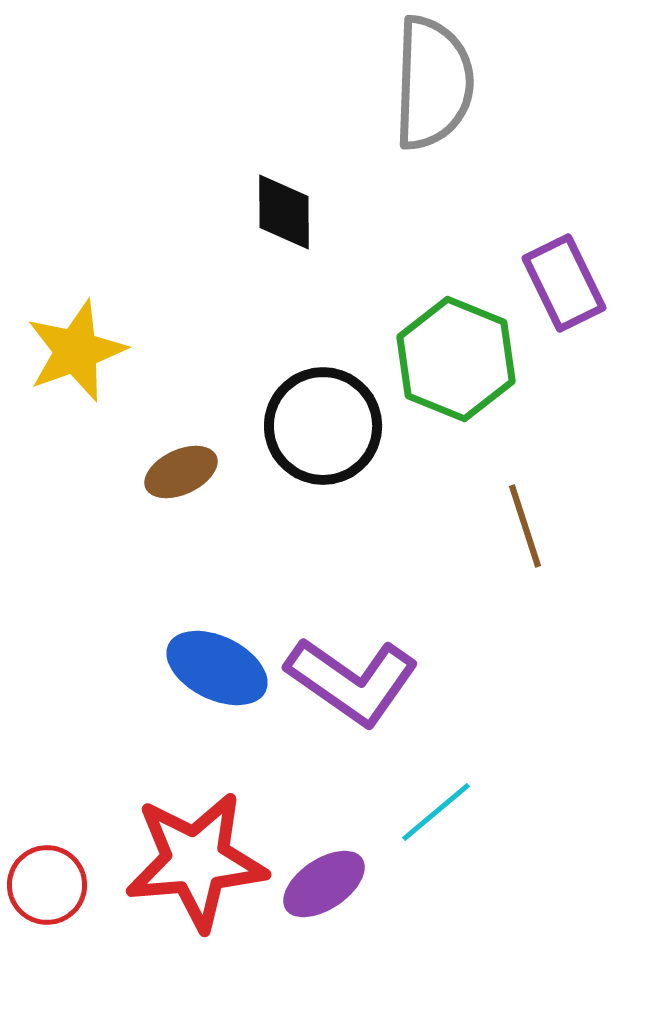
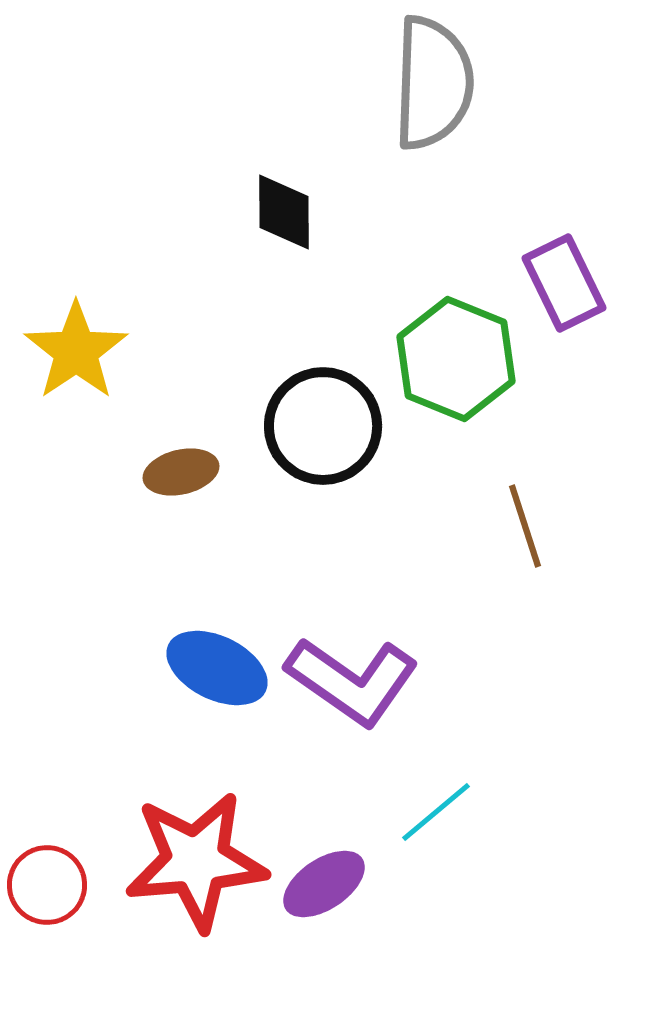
yellow star: rotated 14 degrees counterclockwise
brown ellipse: rotated 12 degrees clockwise
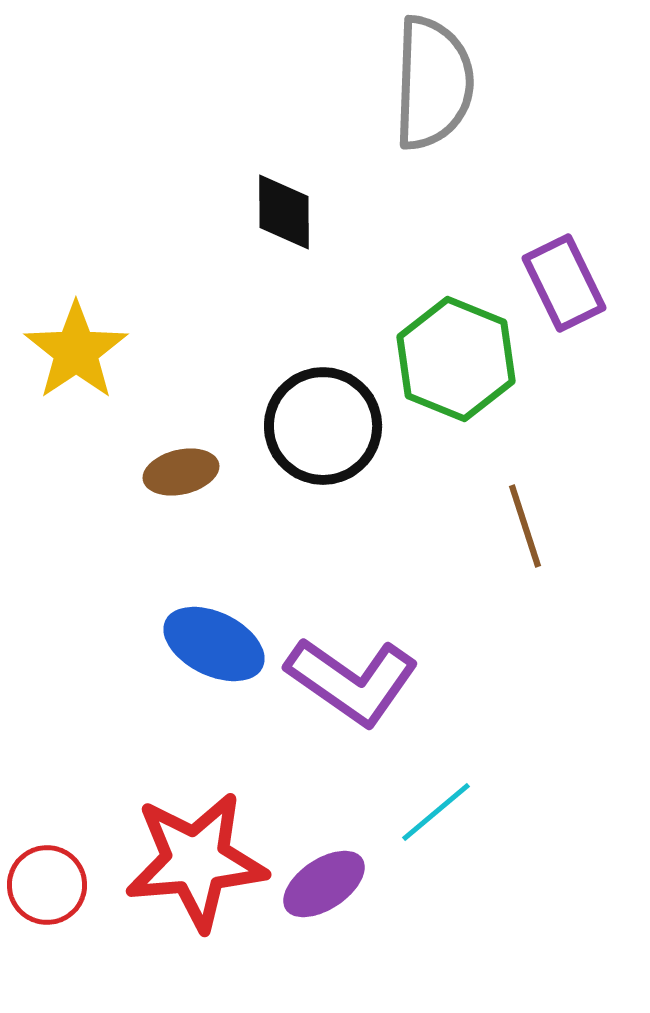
blue ellipse: moved 3 px left, 24 px up
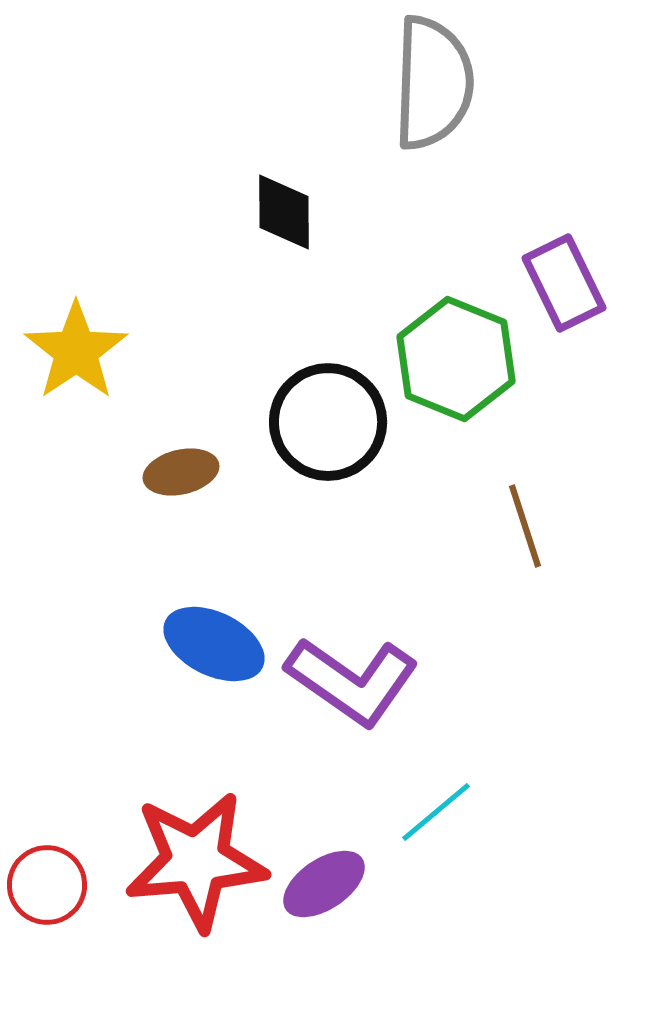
black circle: moved 5 px right, 4 px up
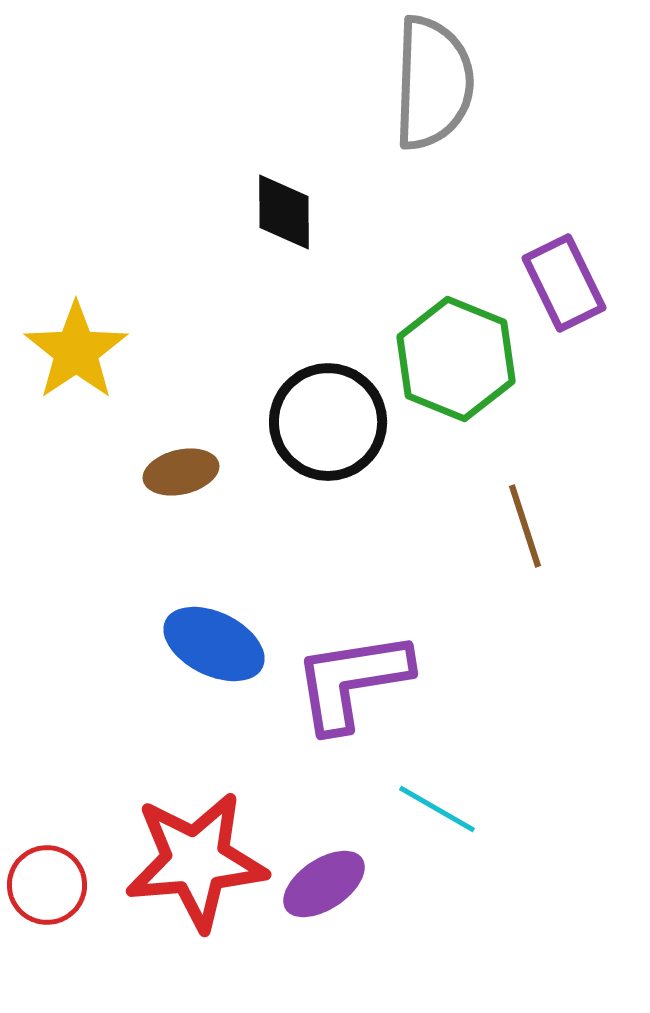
purple L-shape: rotated 136 degrees clockwise
cyan line: moved 1 px right, 3 px up; rotated 70 degrees clockwise
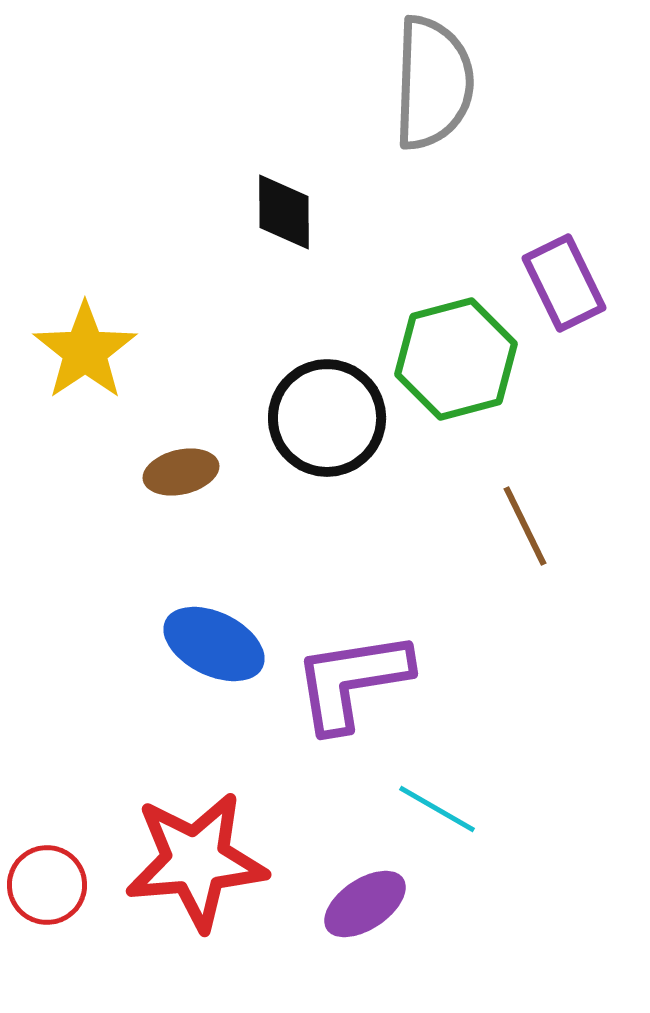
yellow star: moved 9 px right
green hexagon: rotated 23 degrees clockwise
black circle: moved 1 px left, 4 px up
brown line: rotated 8 degrees counterclockwise
purple ellipse: moved 41 px right, 20 px down
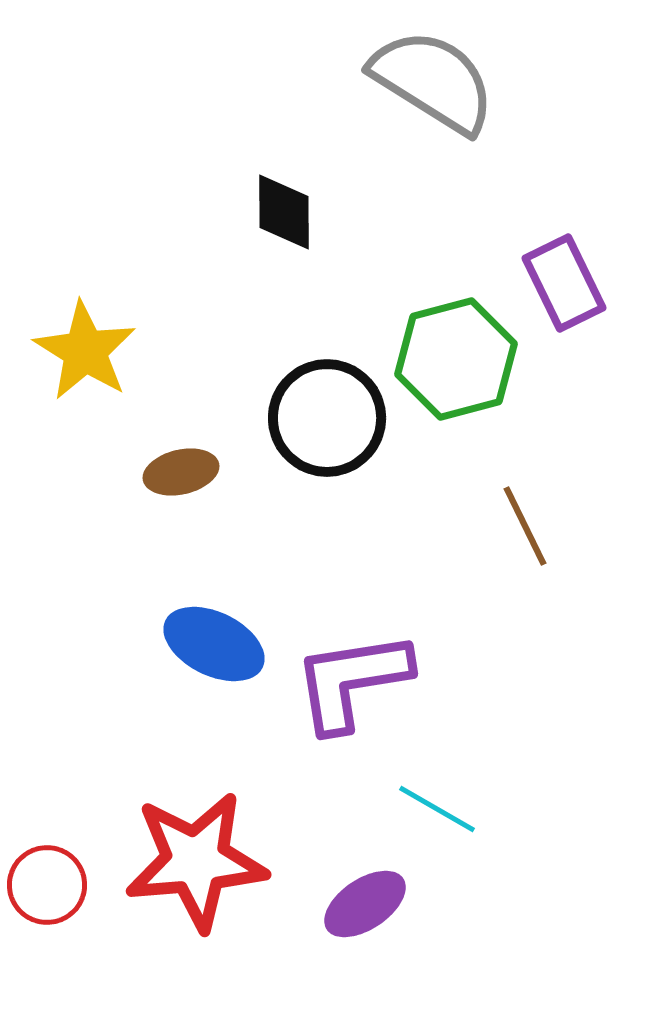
gray semicircle: moved 2 px up; rotated 60 degrees counterclockwise
yellow star: rotated 6 degrees counterclockwise
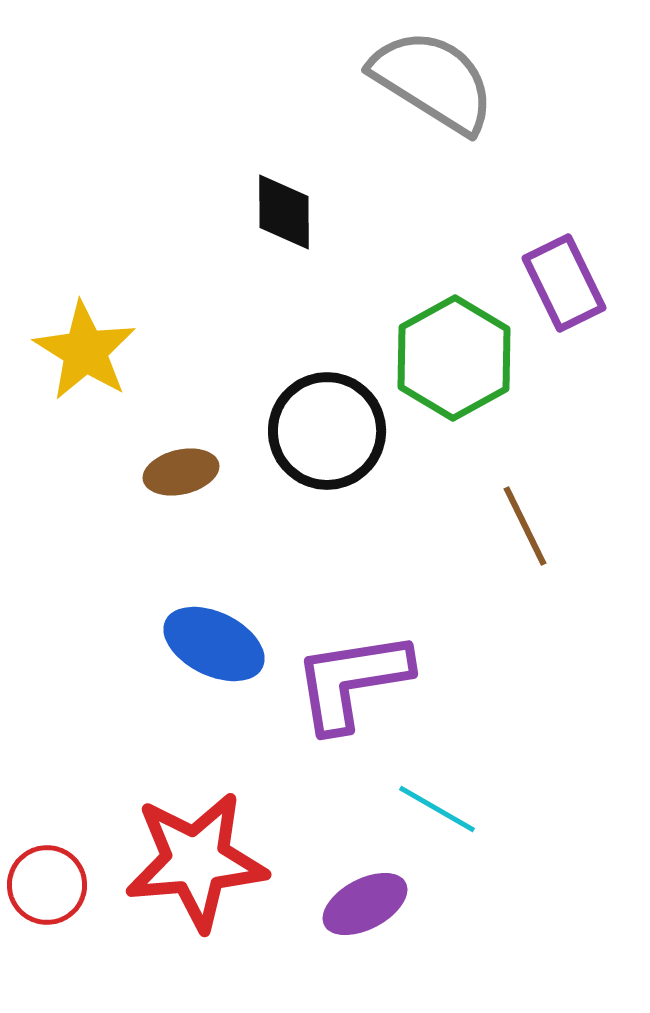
green hexagon: moved 2 px left, 1 px up; rotated 14 degrees counterclockwise
black circle: moved 13 px down
purple ellipse: rotated 6 degrees clockwise
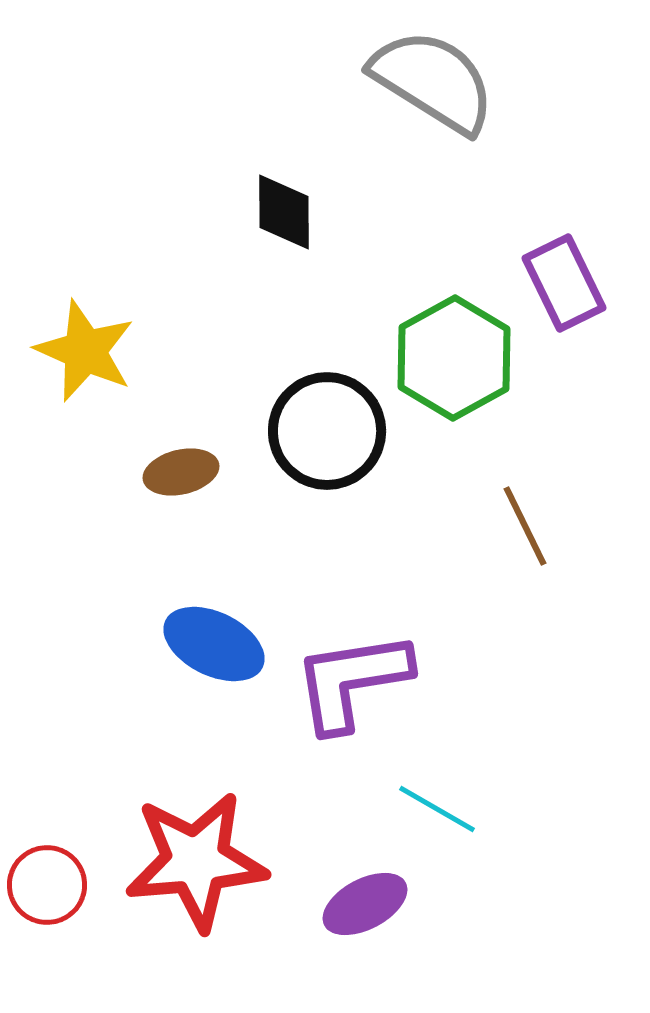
yellow star: rotated 8 degrees counterclockwise
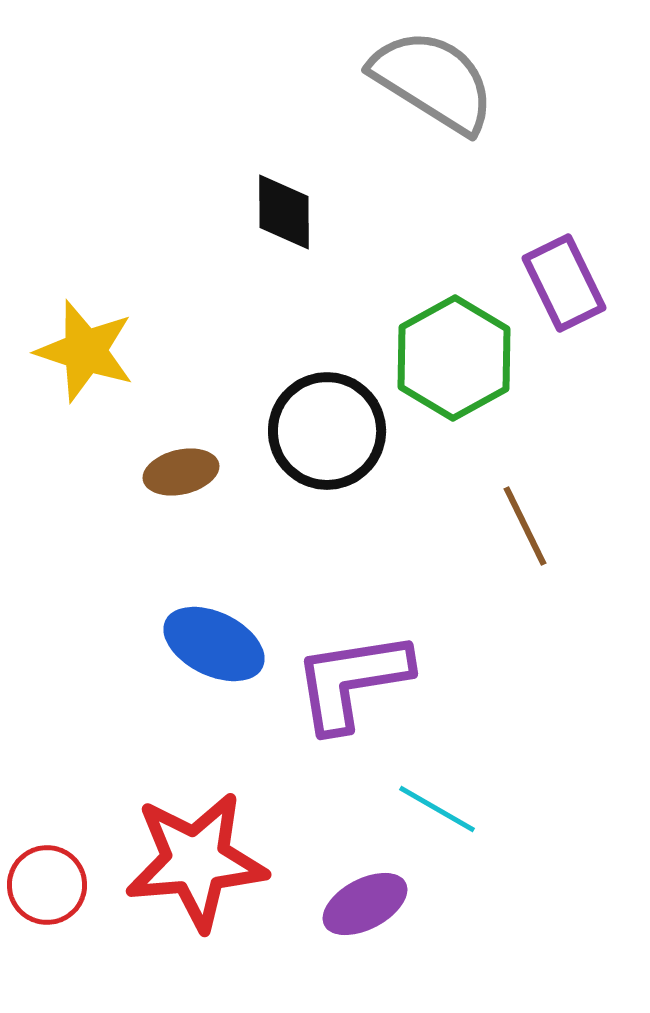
yellow star: rotated 6 degrees counterclockwise
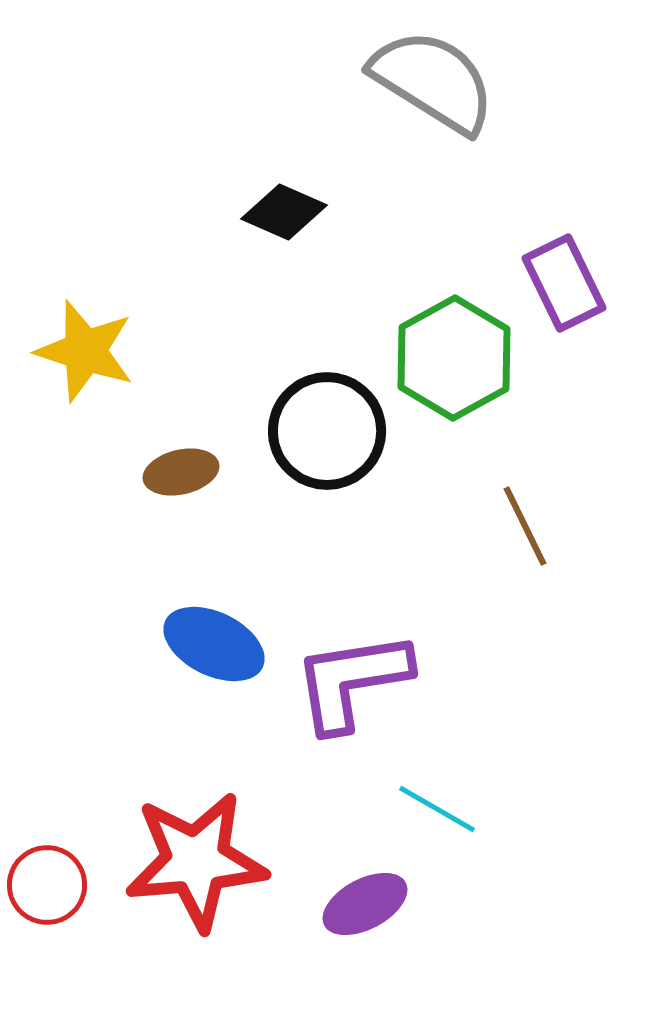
black diamond: rotated 66 degrees counterclockwise
